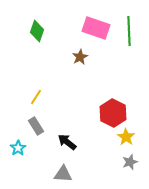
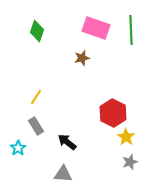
green line: moved 2 px right, 1 px up
brown star: moved 2 px right, 1 px down; rotated 14 degrees clockwise
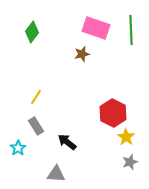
green diamond: moved 5 px left, 1 px down; rotated 20 degrees clockwise
brown star: moved 4 px up
gray triangle: moved 7 px left
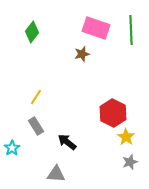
cyan star: moved 6 px left
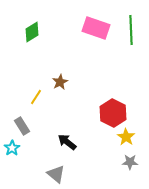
green diamond: rotated 20 degrees clockwise
brown star: moved 22 px left, 28 px down; rotated 14 degrees counterclockwise
gray rectangle: moved 14 px left
gray star: rotated 21 degrees clockwise
gray triangle: rotated 36 degrees clockwise
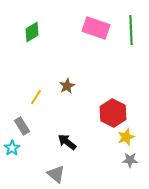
brown star: moved 7 px right, 4 px down
yellow star: rotated 18 degrees clockwise
gray star: moved 2 px up
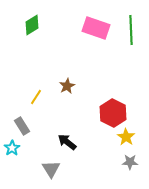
green diamond: moved 7 px up
yellow star: rotated 18 degrees counterclockwise
gray star: moved 2 px down
gray triangle: moved 5 px left, 5 px up; rotated 18 degrees clockwise
